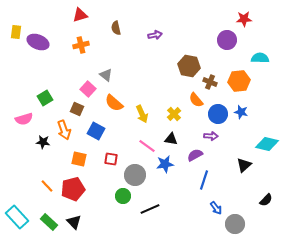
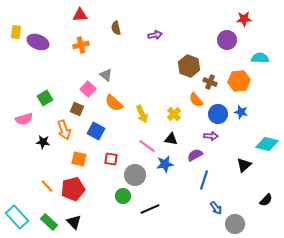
red triangle at (80, 15): rotated 14 degrees clockwise
brown hexagon at (189, 66): rotated 10 degrees clockwise
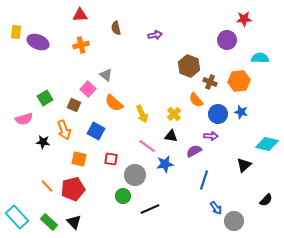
brown square at (77, 109): moved 3 px left, 4 px up
black triangle at (171, 139): moved 3 px up
purple semicircle at (195, 155): moved 1 px left, 4 px up
gray circle at (235, 224): moved 1 px left, 3 px up
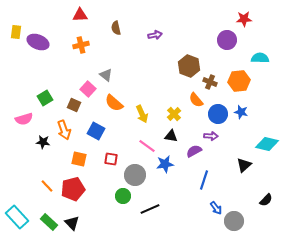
black triangle at (74, 222): moved 2 px left, 1 px down
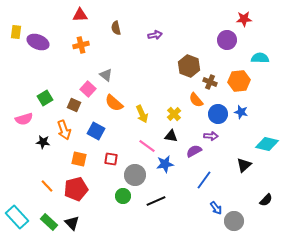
blue line at (204, 180): rotated 18 degrees clockwise
red pentagon at (73, 189): moved 3 px right
black line at (150, 209): moved 6 px right, 8 px up
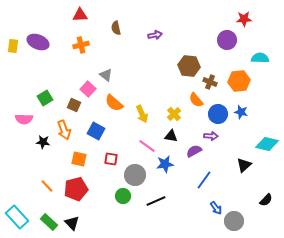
yellow rectangle at (16, 32): moved 3 px left, 14 px down
brown hexagon at (189, 66): rotated 15 degrees counterclockwise
pink semicircle at (24, 119): rotated 18 degrees clockwise
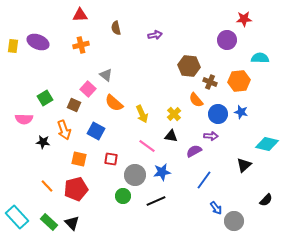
blue star at (165, 164): moved 3 px left, 8 px down
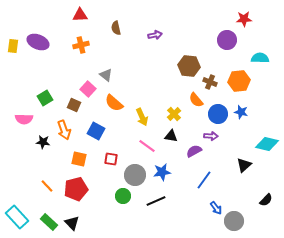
yellow arrow at (142, 114): moved 3 px down
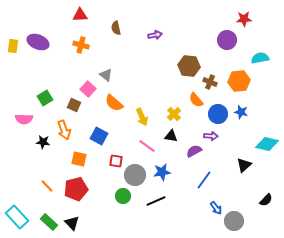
orange cross at (81, 45): rotated 28 degrees clockwise
cyan semicircle at (260, 58): rotated 12 degrees counterclockwise
blue square at (96, 131): moved 3 px right, 5 px down
red square at (111, 159): moved 5 px right, 2 px down
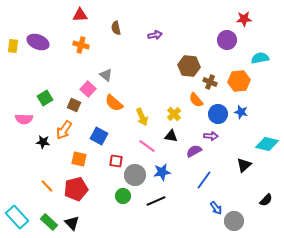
orange arrow at (64, 130): rotated 54 degrees clockwise
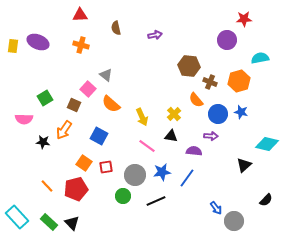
orange hexagon at (239, 81): rotated 10 degrees counterclockwise
orange semicircle at (114, 103): moved 3 px left, 1 px down
purple semicircle at (194, 151): rotated 35 degrees clockwise
orange square at (79, 159): moved 5 px right, 4 px down; rotated 21 degrees clockwise
red square at (116, 161): moved 10 px left, 6 px down; rotated 16 degrees counterclockwise
blue line at (204, 180): moved 17 px left, 2 px up
